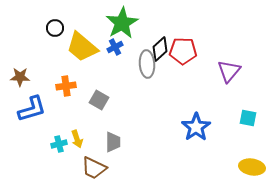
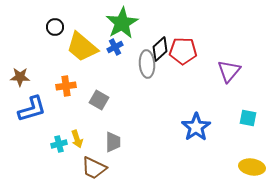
black circle: moved 1 px up
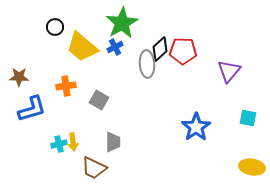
brown star: moved 1 px left
yellow arrow: moved 4 px left, 3 px down; rotated 12 degrees clockwise
